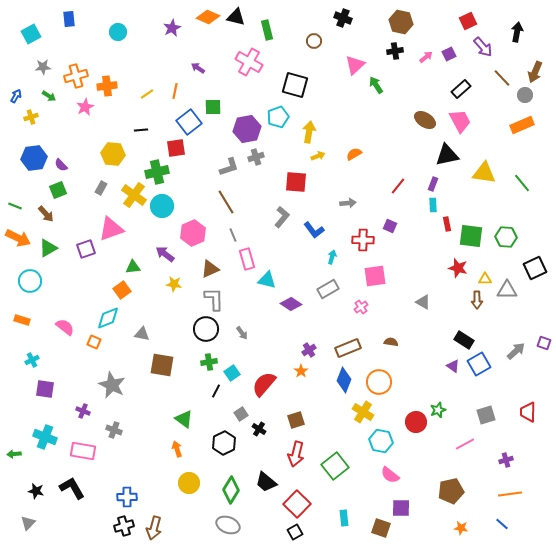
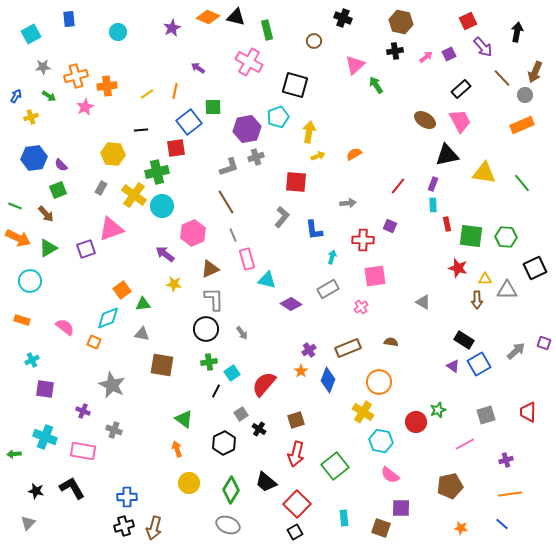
blue L-shape at (314, 230): rotated 30 degrees clockwise
green triangle at (133, 267): moved 10 px right, 37 px down
blue diamond at (344, 380): moved 16 px left
brown pentagon at (451, 491): moved 1 px left, 5 px up
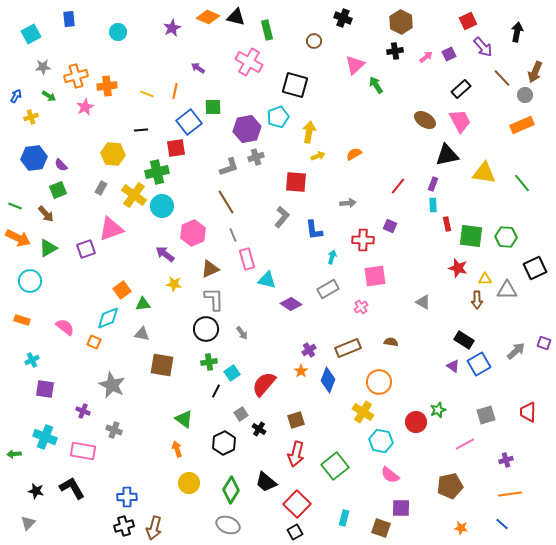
brown hexagon at (401, 22): rotated 15 degrees clockwise
yellow line at (147, 94): rotated 56 degrees clockwise
cyan rectangle at (344, 518): rotated 21 degrees clockwise
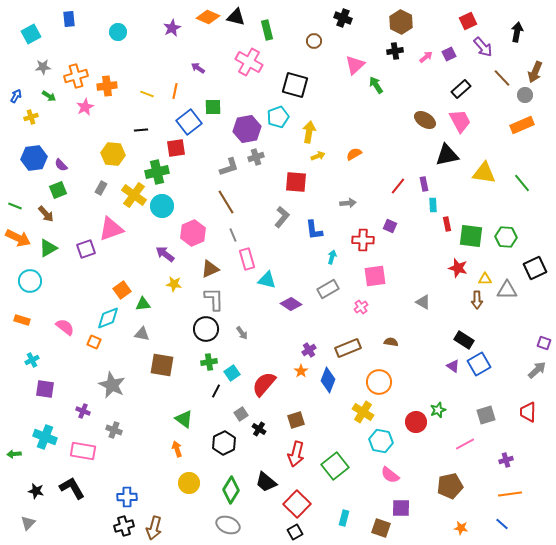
purple rectangle at (433, 184): moved 9 px left; rotated 32 degrees counterclockwise
gray arrow at (516, 351): moved 21 px right, 19 px down
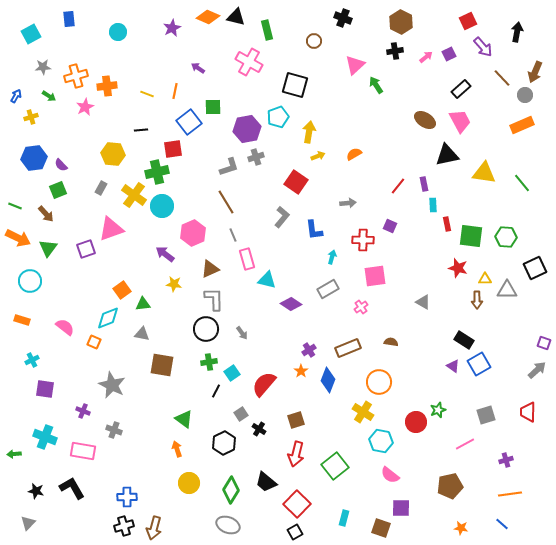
red square at (176, 148): moved 3 px left, 1 px down
red square at (296, 182): rotated 30 degrees clockwise
green triangle at (48, 248): rotated 24 degrees counterclockwise
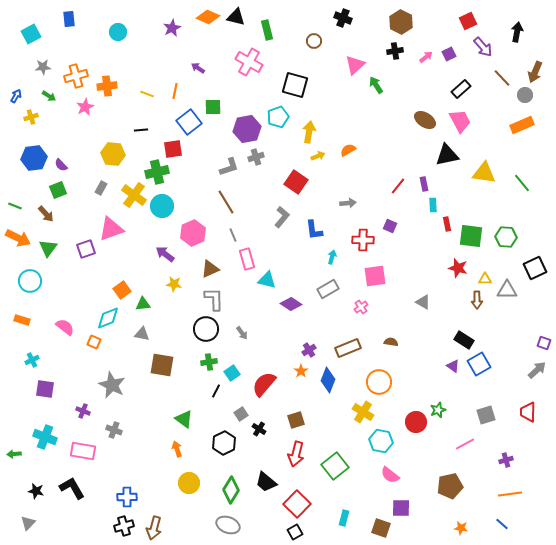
orange semicircle at (354, 154): moved 6 px left, 4 px up
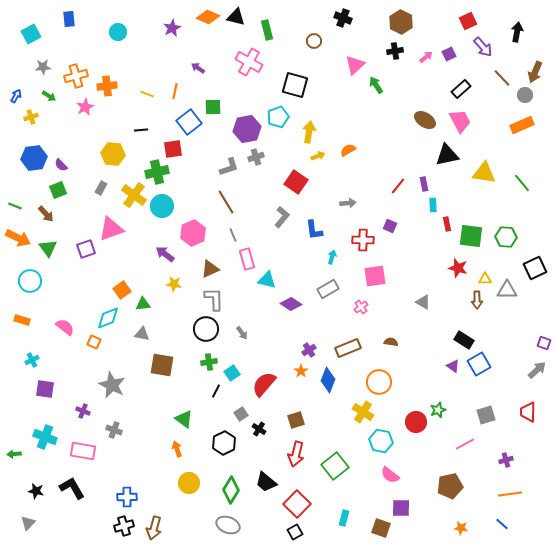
green triangle at (48, 248): rotated 12 degrees counterclockwise
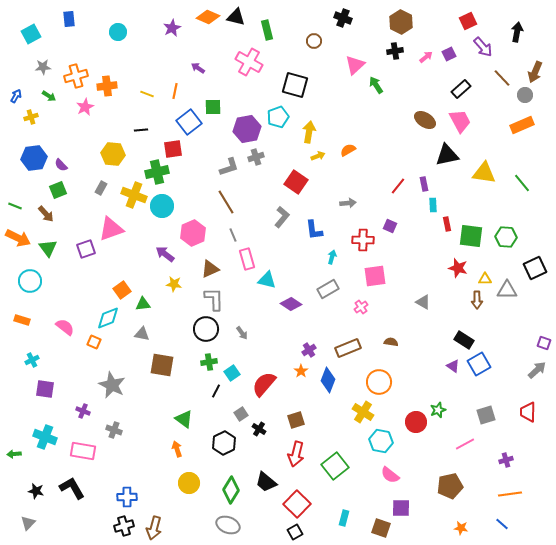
yellow cross at (134, 195): rotated 15 degrees counterclockwise
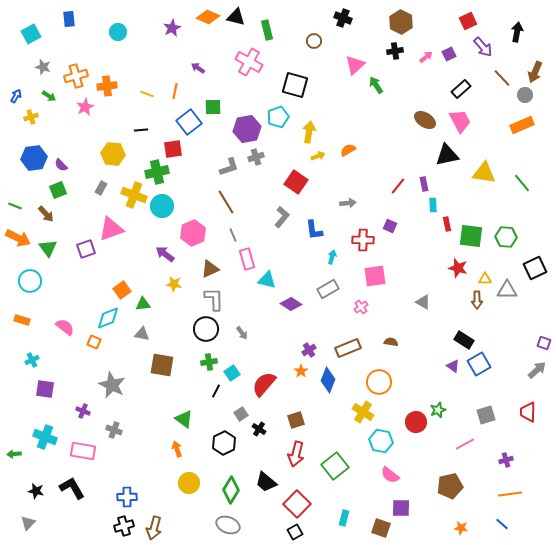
gray star at (43, 67): rotated 21 degrees clockwise
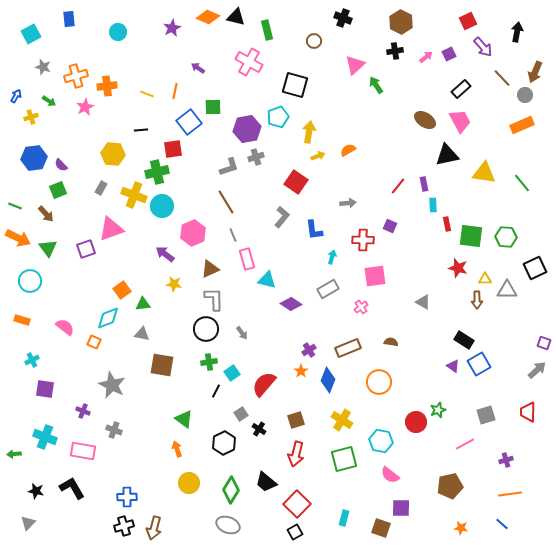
green arrow at (49, 96): moved 5 px down
yellow cross at (363, 412): moved 21 px left, 8 px down
green square at (335, 466): moved 9 px right, 7 px up; rotated 24 degrees clockwise
